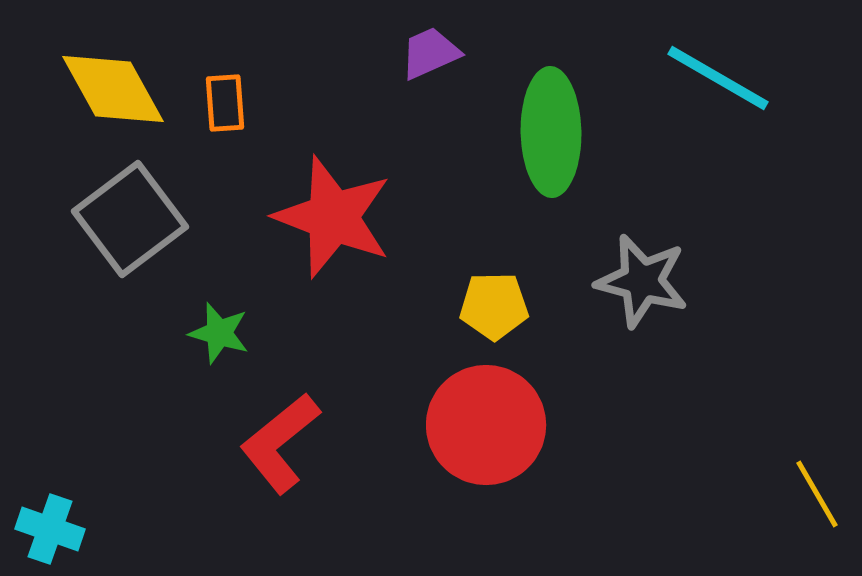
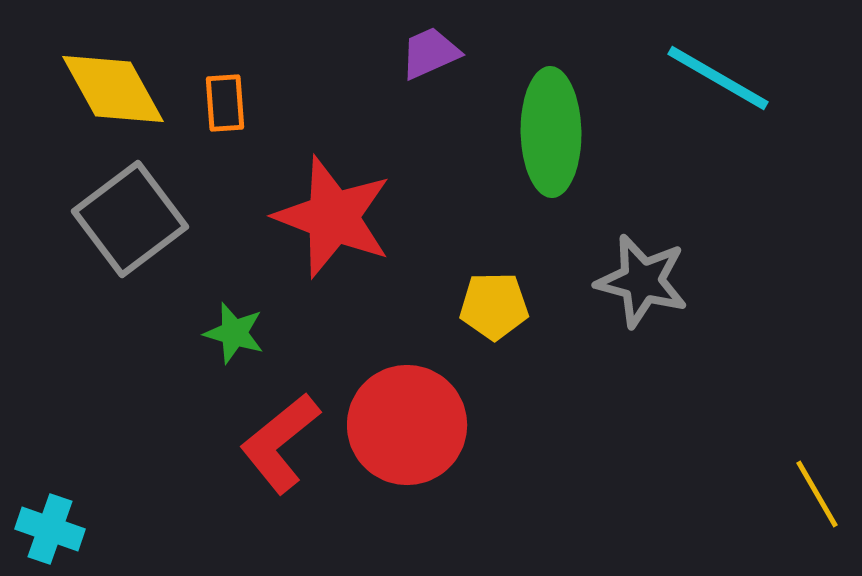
green star: moved 15 px right
red circle: moved 79 px left
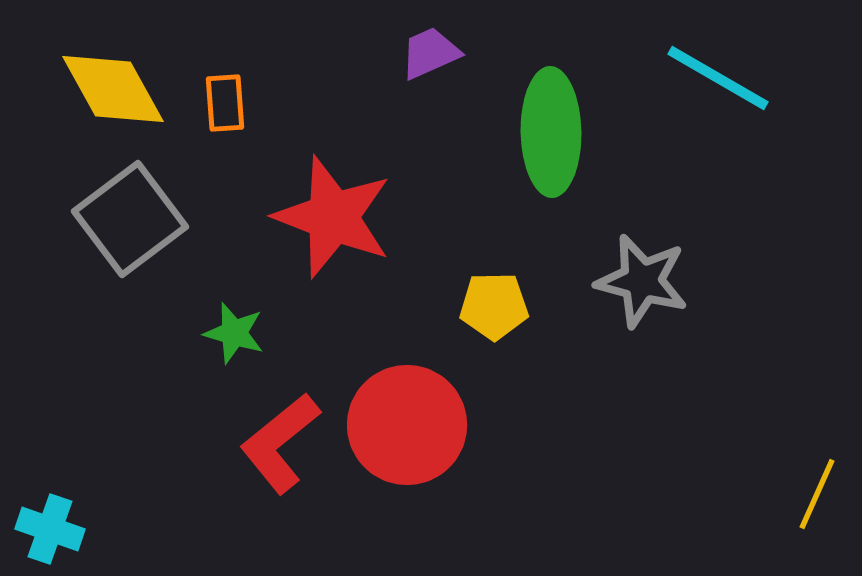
yellow line: rotated 54 degrees clockwise
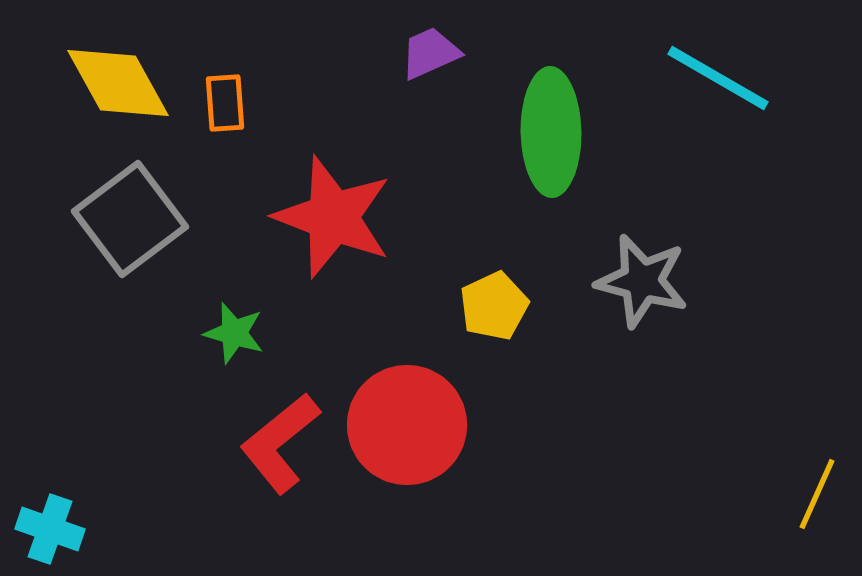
yellow diamond: moved 5 px right, 6 px up
yellow pentagon: rotated 24 degrees counterclockwise
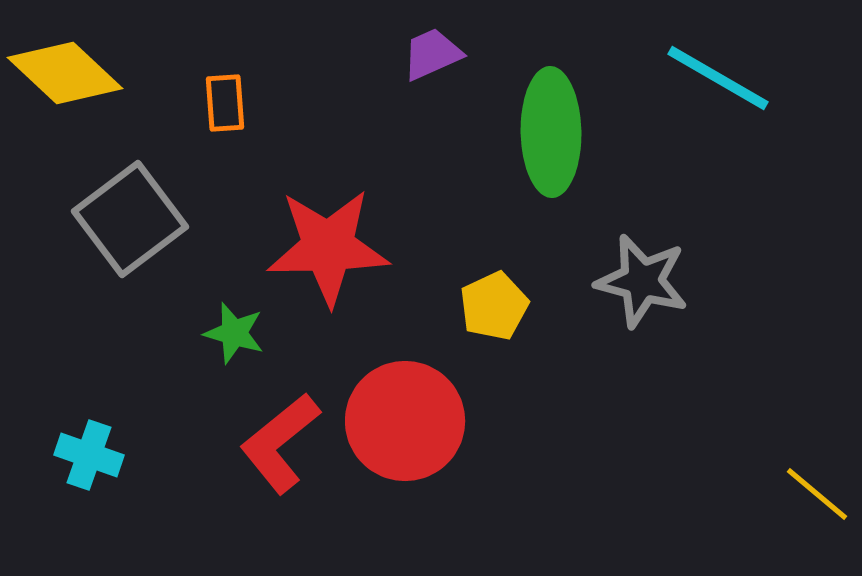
purple trapezoid: moved 2 px right, 1 px down
yellow diamond: moved 53 px left, 10 px up; rotated 18 degrees counterclockwise
red star: moved 5 px left, 30 px down; rotated 22 degrees counterclockwise
red circle: moved 2 px left, 4 px up
yellow line: rotated 74 degrees counterclockwise
cyan cross: moved 39 px right, 74 px up
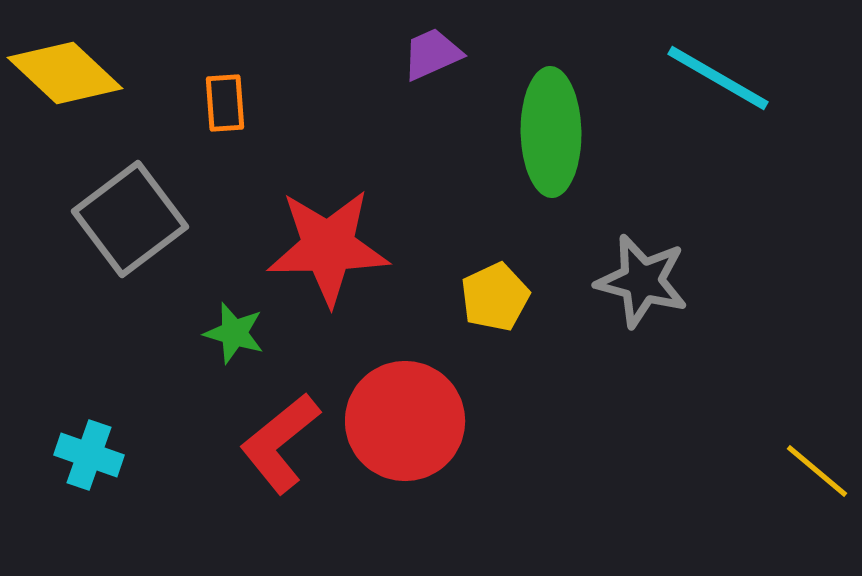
yellow pentagon: moved 1 px right, 9 px up
yellow line: moved 23 px up
